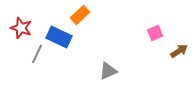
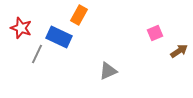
orange rectangle: moved 1 px left; rotated 18 degrees counterclockwise
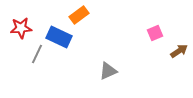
orange rectangle: rotated 24 degrees clockwise
red star: rotated 25 degrees counterclockwise
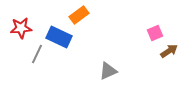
brown arrow: moved 10 px left
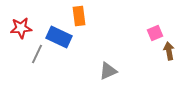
orange rectangle: moved 1 px down; rotated 60 degrees counterclockwise
brown arrow: rotated 66 degrees counterclockwise
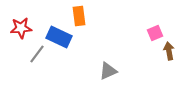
gray line: rotated 12 degrees clockwise
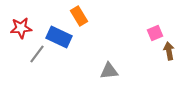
orange rectangle: rotated 24 degrees counterclockwise
gray triangle: moved 1 px right; rotated 18 degrees clockwise
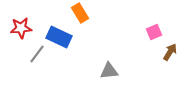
orange rectangle: moved 1 px right, 3 px up
pink square: moved 1 px left, 1 px up
brown arrow: moved 1 px right, 1 px down; rotated 42 degrees clockwise
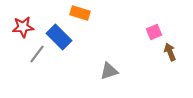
orange rectangle: rotated 42 degrees counterclockwise
red star: moved 2 px right, 1 px up
blue rectangle: rotated 20 degrees clockwise
brown arrow: rotated 54 degrees counterclockwise
gray triangle: rotated 12 degrees counterclockwise
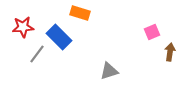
pink square: moved 2 px left
brown arrow: rotated 30 degrees clockwise
